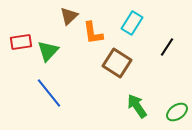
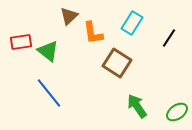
black line: moved 2 px right, 9 px up
green triangle: rotated 35 degrees counterclockwise
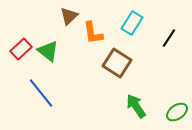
red rectangle: moved 7 px down; rotated 35 degrees counterclockwise
blue line: moved 8 px left
green arrow: moved 1 px left
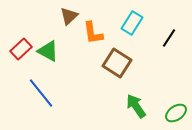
green triangle: rotated 10 degrees counterclockwise
green ellipse: moved 1 px left, 1 px down
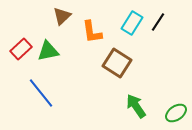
brown triangle: moved 7 px left
orange L-shape: moved 1 px left, 1 px up
black line: moved 11 px left, 16 px up
green triangle: rotated 40 degrees counterclockwise
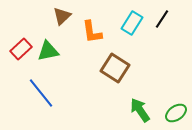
black line: moved 4 px right, 3 px up
brown square: moved 2 px left, 5 px down
green arrow: moved 4 px right, 4 px down
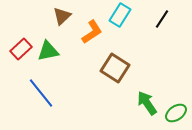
cyan rectangle: moved 12 px left, 8 px up
orange L-shape: rotated 115 degrees counterclockwise
green arrow: moved 7 px right, 7 px up
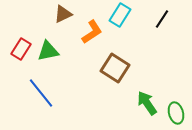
brown triangle: moved 1 px right, 2 px up; rotated 18 degrees clockwise
red rectangle: rotated 15 degrees counterclockwise
green ellipse: rotated 70 degrees counterclockwise
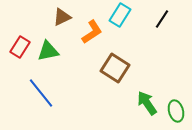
brown triangle: moved 1 px left, 3 px down
red rectangle: moved 1 px left, 2 px up
green ellipse: moved 2 px up
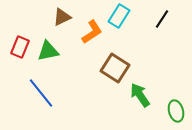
cyan rectangle: moved 1 px left, 1 px down
red rectangle: rotated 10 degrees counterclockwise
green arrow: moved 7 px left, 8 px up
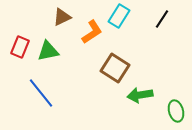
green arrow: rotated 65 degrees counterclockwise
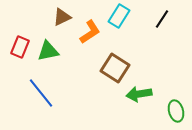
orange L-shape: moved 2 px left
green arrow: moved 1 px left, 1 px up
